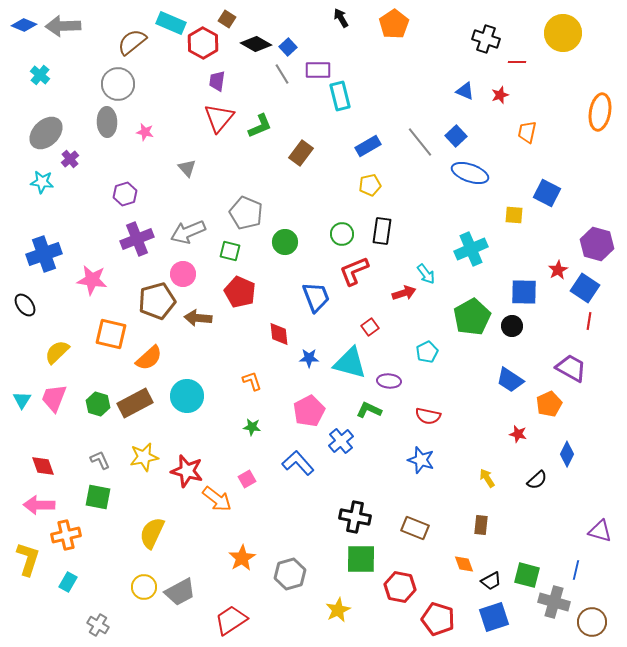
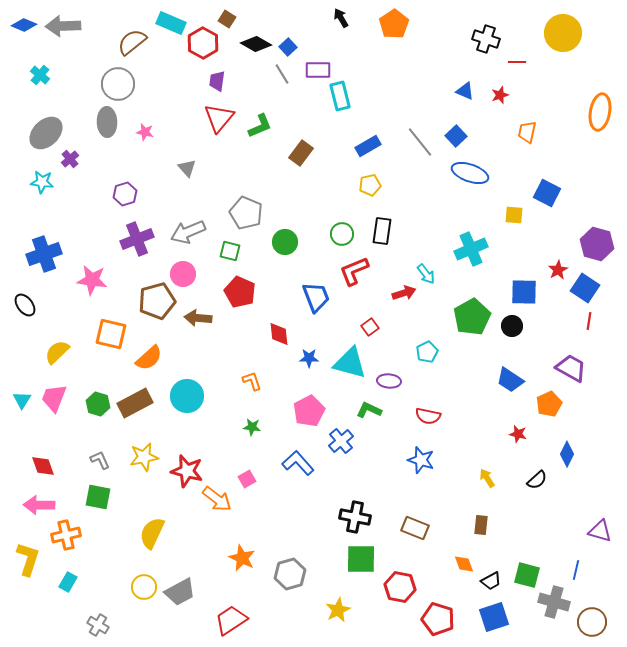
orange star at (242, 558): rotated 16 degrees counterclockwise
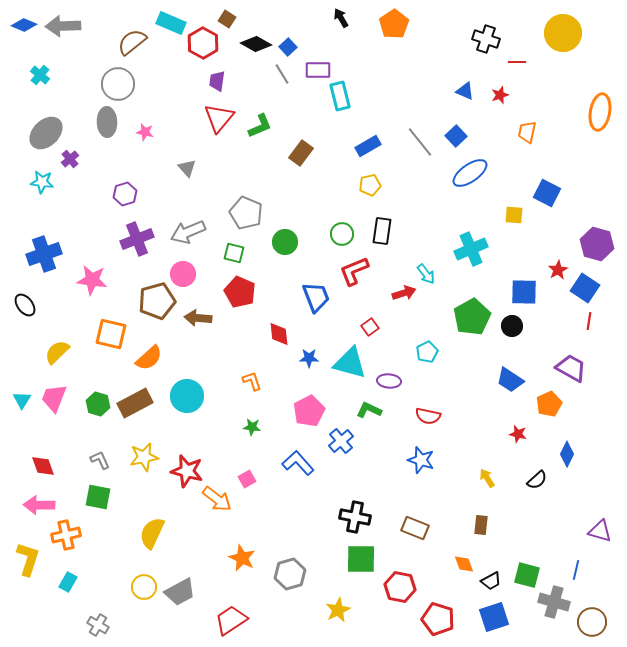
blue ellipse at (470, 173): rotated 54 degrees counterclockwise
green square at (230, 251): moved 4 px right, 2 px down
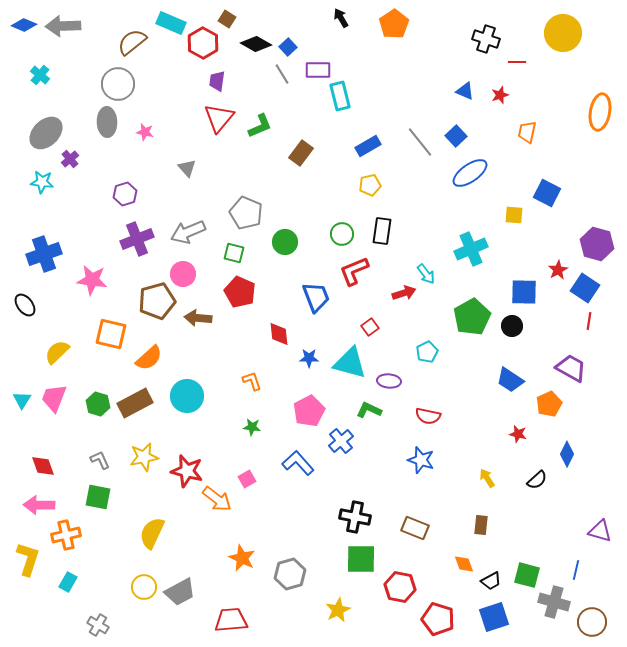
red trapezoid at (231, 620): rotated 28 degrees clockwise
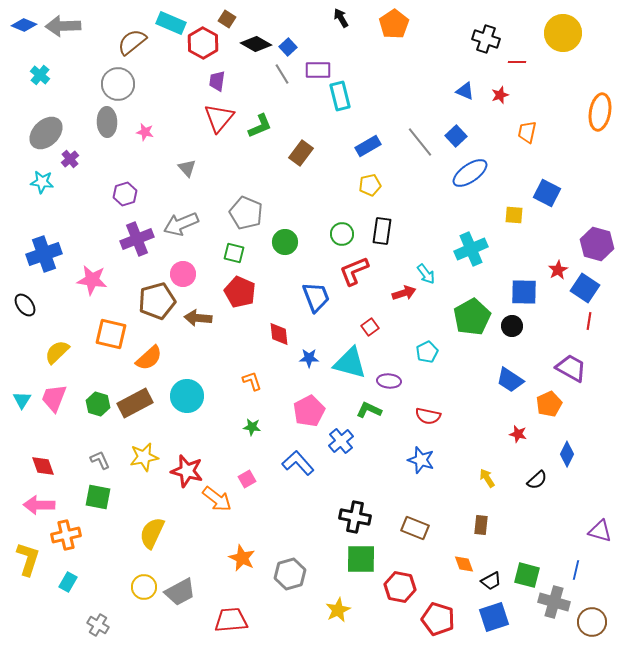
gray arrow at (188, 232): moved 7 px left, 8 px up
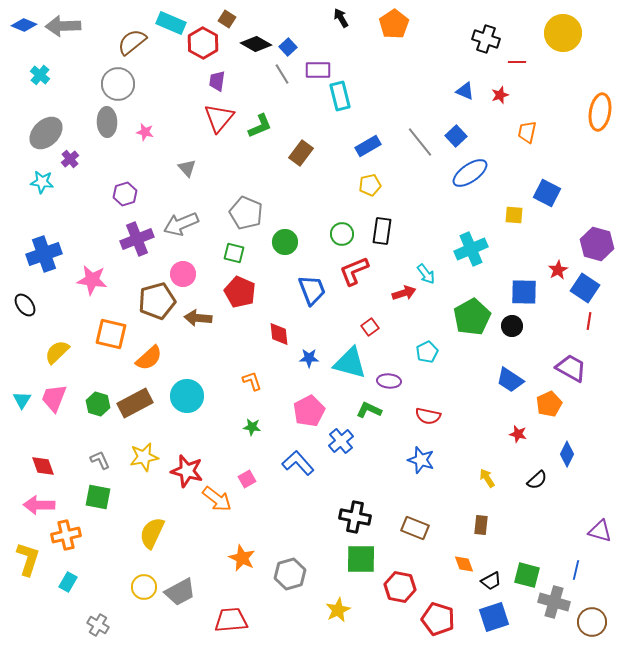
blue trapezoid at (316, 297): moved 4 px left, 7 px up
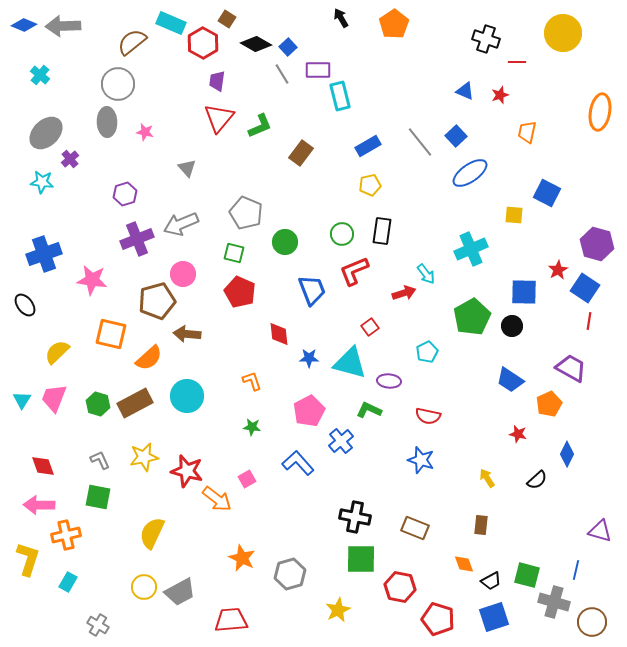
brown arrow at (198, 318): moved 11 px left, 16 px down
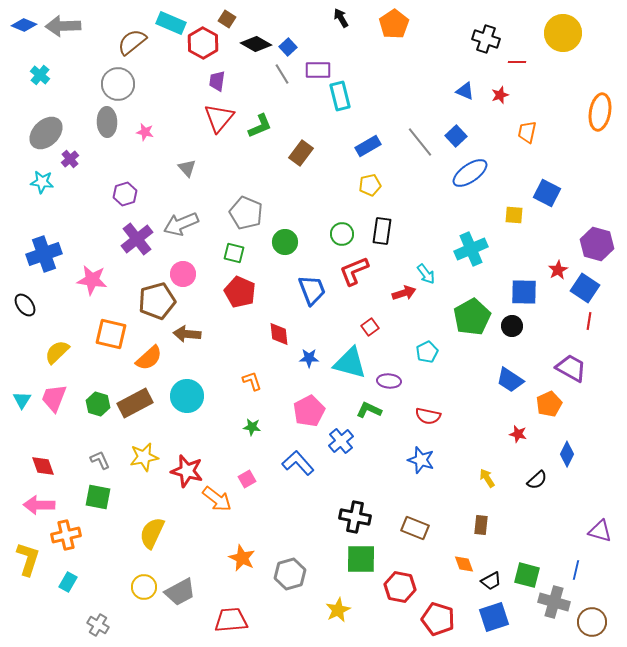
purple cross at (137, 239): rotated 16 degrees counterclockwise
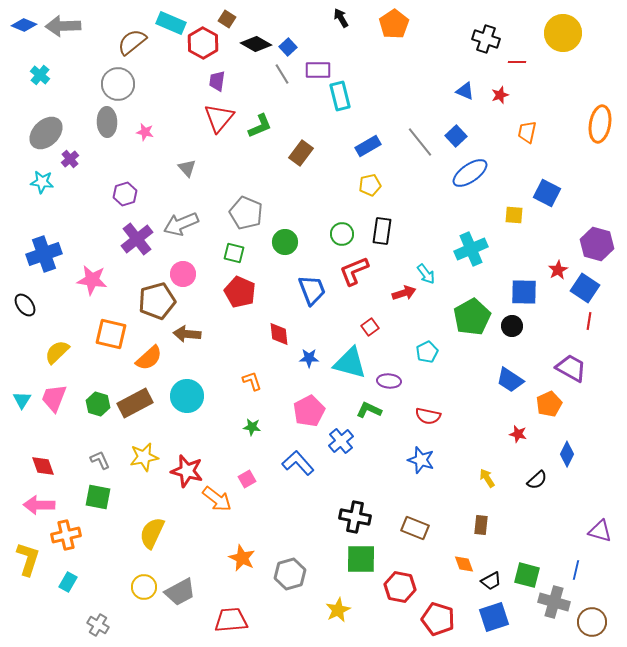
orange ellipse at (600, 112): moved 12 px down
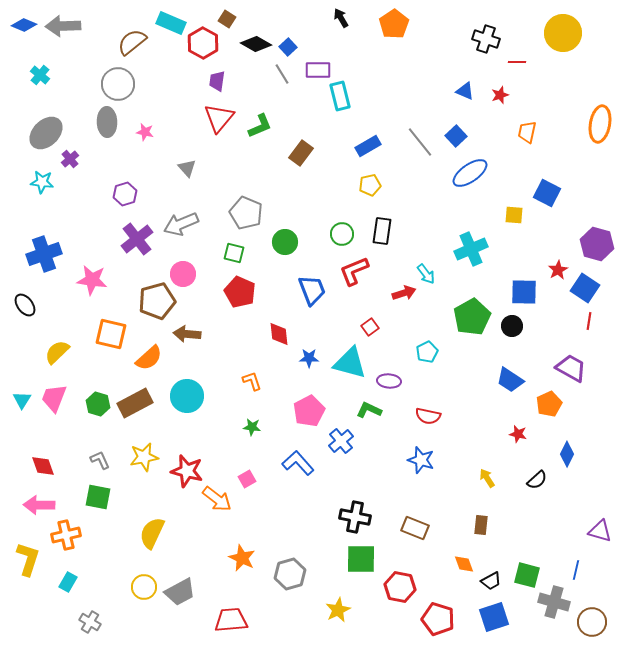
gray cross at (98, 625): moved 8 px left, 3 px up
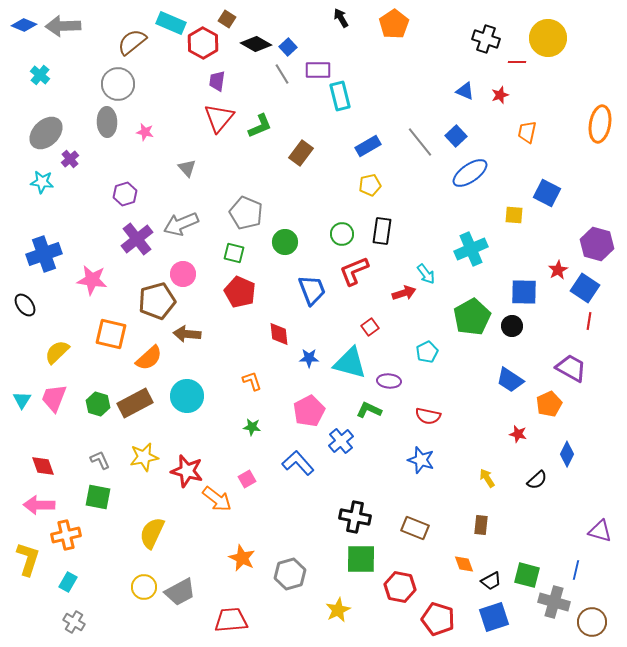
yellow circle at (563, 33): moved 15 px left, 5 px down
gray cross at (90, 622): moved 16 px left
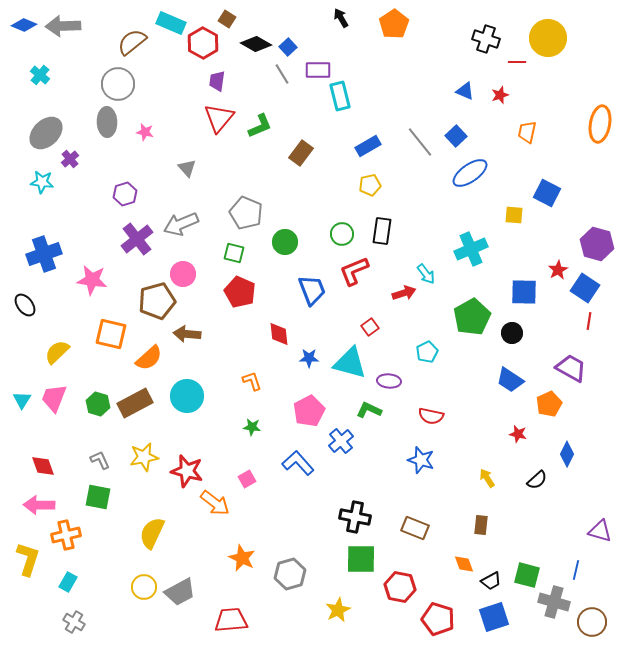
black circle at (512, 326): moved 7 px down
red semicircle at (428, 416): moved 3 px right
orange arrow at (217, 499): moved 2 px left, 4 px down
